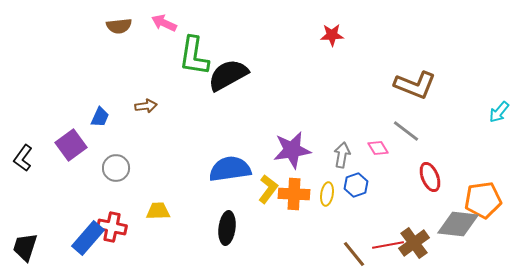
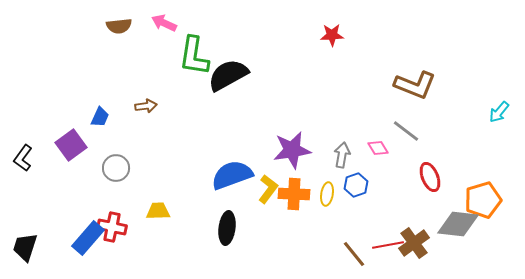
blue semicircle: moved 2 px right, 6 px down; rotated 12 degrees counterclockwise
orange pentagon: rotated 9 degrees counterclockwise
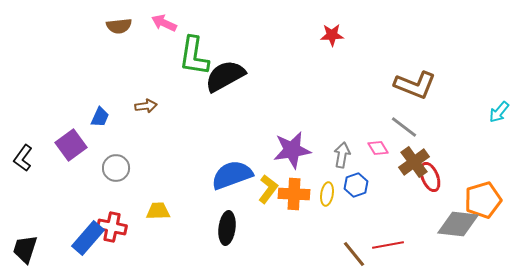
black semicircle: moved 3 px left, 1 px down
gray line: moved 2 px left, 4 px up
brown cross: moved 81 px up
black trapezoid: moved 2 px down
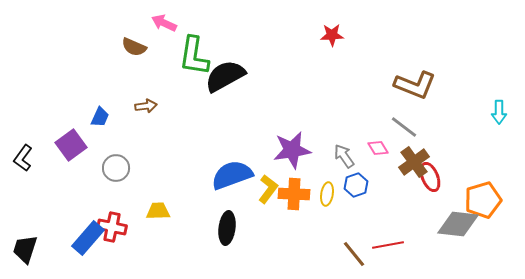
brown semicircle: moved 15 px right, 21 px down; rotated 30 degrees clockwise
cyan arrow: rotated 40 degrees counterclockwise
gray arrow: moved 2 px right, 1 px down; rotated 45 degrees counterclockwise
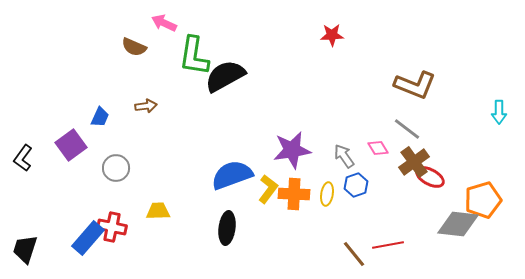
gray line: moved 3 px right, 2 px down
red ellipse: rotated 40 degrees counterclockwise
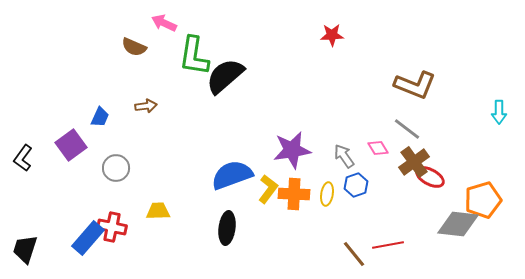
black semicircle: rotated 12 degrees counterclockwise
